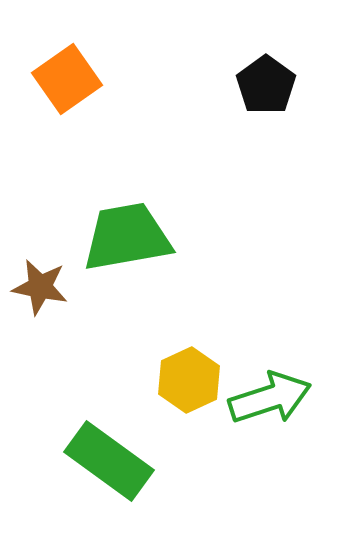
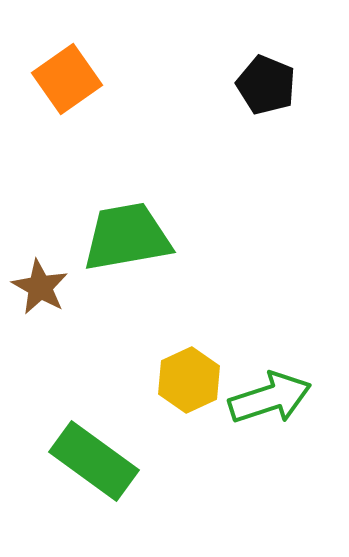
black pentagon: rotated 14 degrees counterclockwise
brown star: rotated 18 degrees clockwise
green rectangle: moved 15 px left
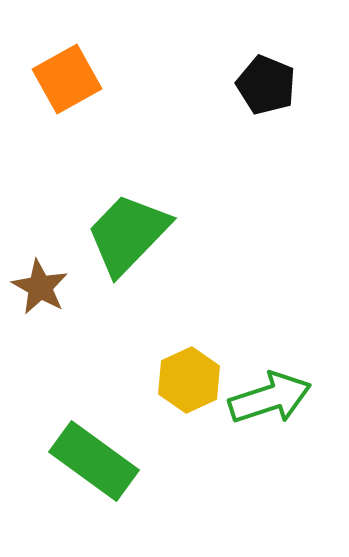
orange square: rotated 6 degrees clockwise
green trapezoid: moved 1 px right, 3 px up; rotated 36 degrees counterclockwise
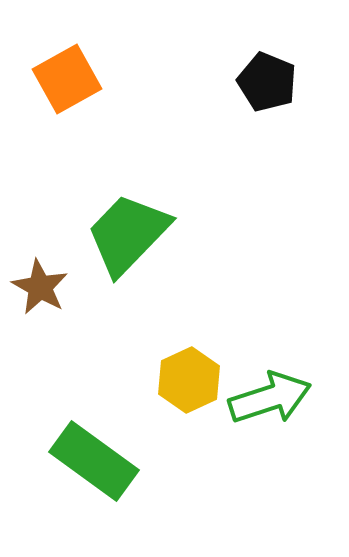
black pentagon: moved 1 px right, 3 px up
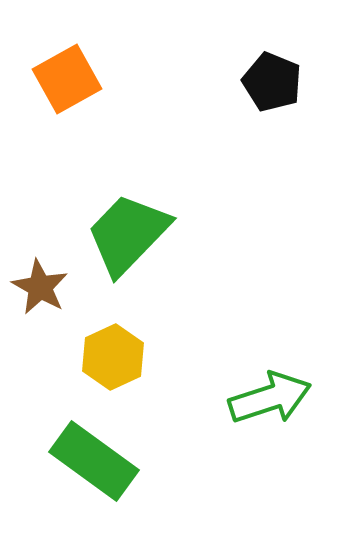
black pentagon: moved 5 px right
yellow hexagon: moved 76 px left, 23 px up
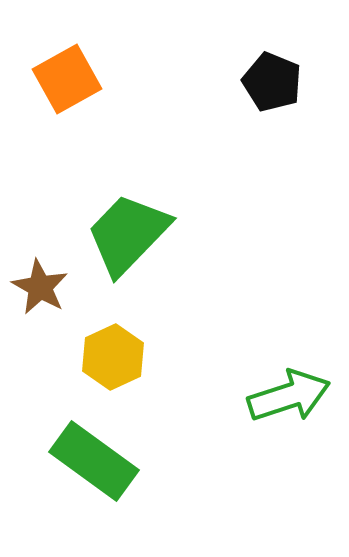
green arrow: moved 19 px right, 2 px up
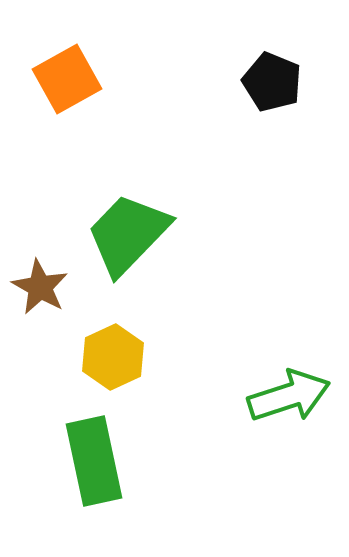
green rectangle: rotated 42 degrees clockwise
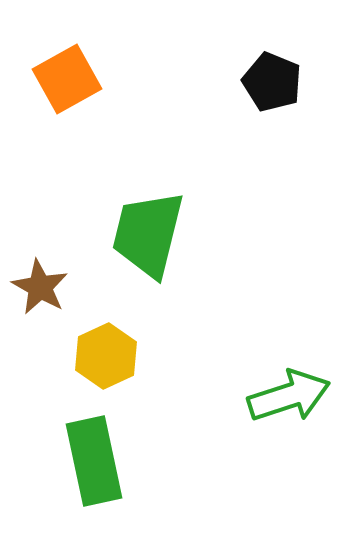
green trapezoid: moved 20 px right; rotated 30 degrees counterclockwise
yellow hexagon: moved 7 px left, 1 px up
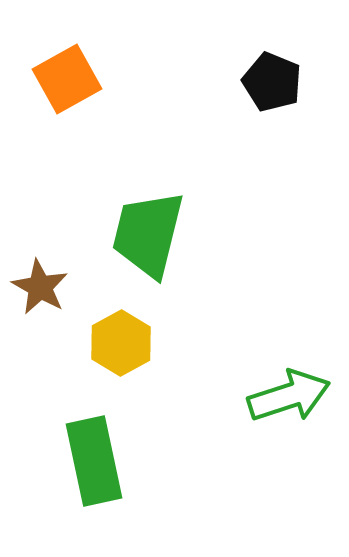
yellow hexagon: moved 15 px right, 13 px up; rotated 4 degrees counterclockwise
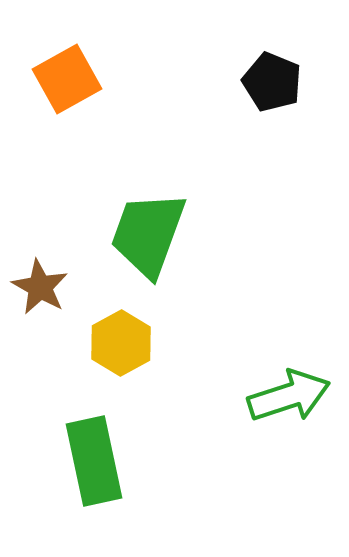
green trapezoid: rotated 6 degrees clockwise
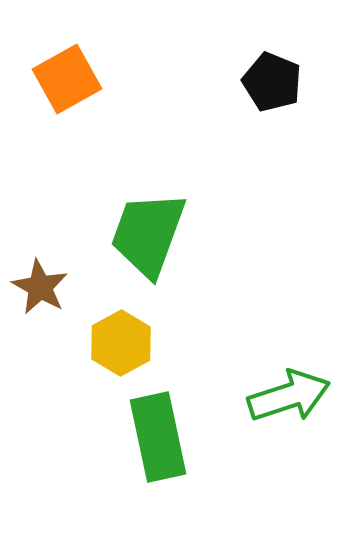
green rectangle: moved 64 px right, 24 px up
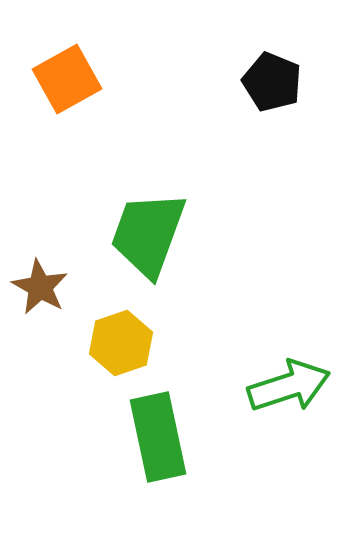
yellow hexagon: rotated 10 degrees clockwise
green arrow: moved 10 px up
